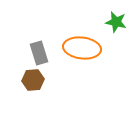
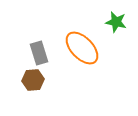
orange ellipse: rotated 39 degrees clockwise
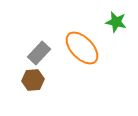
gray rectangle: rotated 60 degrees clockwise
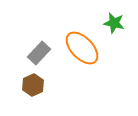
green star: moved 2 px left, 1 px down
brown hexagon: moved 5 px down; rotated 20 degrees counterclockwise
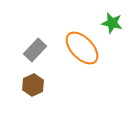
green star: moved 2 px left
gray rectangle: moved 4 px left, 3 px up
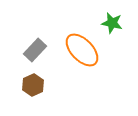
orange ellipse: moved 2 px down
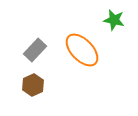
green star: moved 2 px right, 3 px up
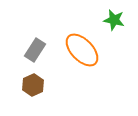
gray rectangle: rotated 10 degrees counterclockwise
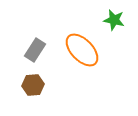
brown hexagon: rotated 20 degrees clockwise
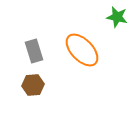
green star: moved 3 px right, 3 px up
gray rectangle: moved 1 px left, 1 px down; rotated 50 degrees counterclockwise
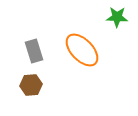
green star: rotated 10 degrees counterclockwise
brown hexagon: moved 2 px left
